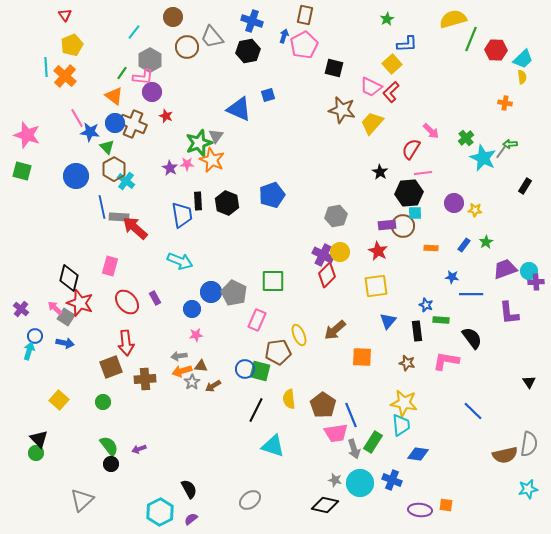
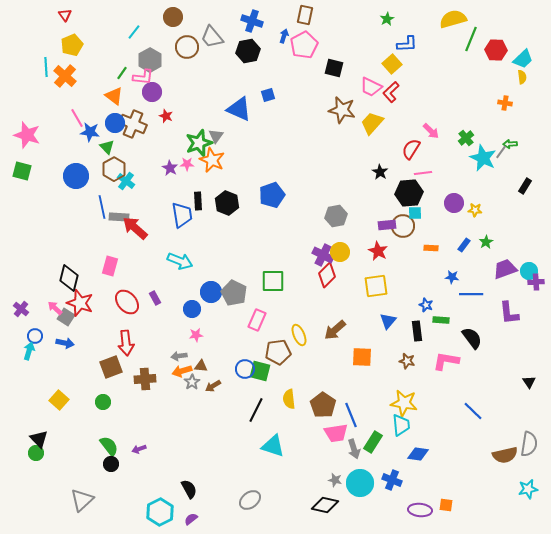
brown star at (407, 363): moved 2 px up
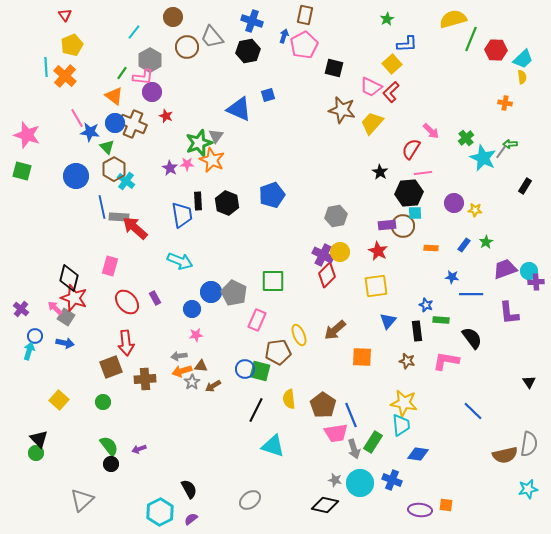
red star at (80, 303): moved 6 px left, 5 px up
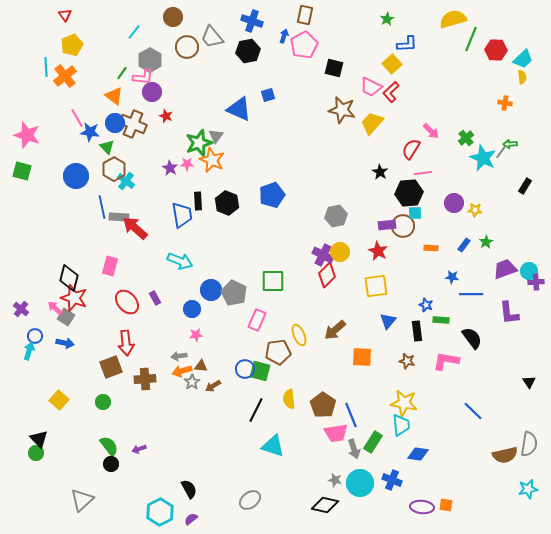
orange cross at (65, 76): rotated 10 degrees clockwise
blue circle at (211, 292): moved 2 px up
purple ellipse at (420, 510): moved 2 px right, 3 px up
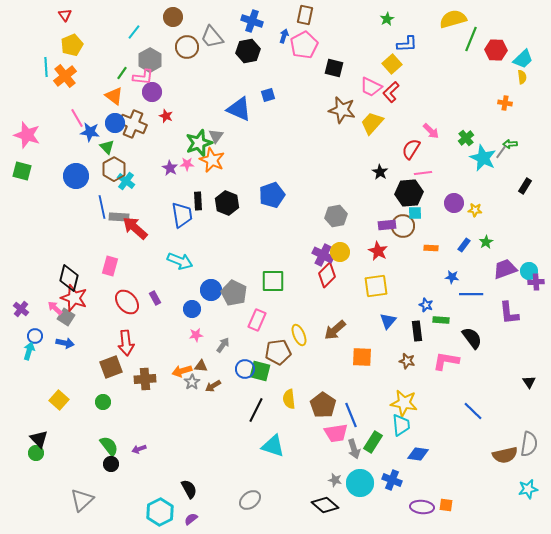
gray arrow at (179, 356): moved 44 px right, 11 px up; rotated 133 degrees clockwise
black diamond at (325, 505): rotated 28 degrees clockwise
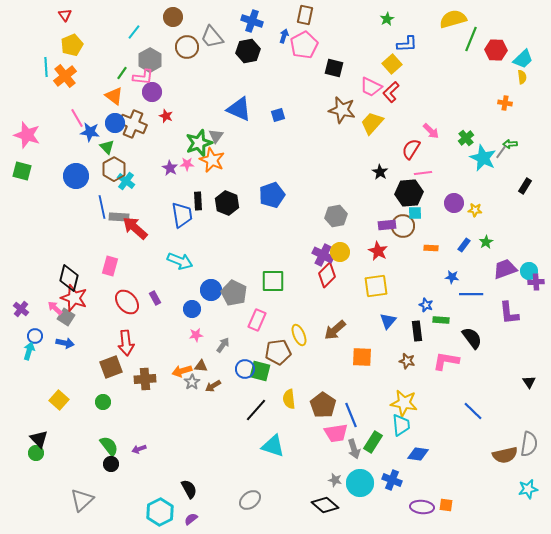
blue square at (268, 95): moved 10 px right, 20 px down
black line at (256, 410): rotated 15 degrees clockwise
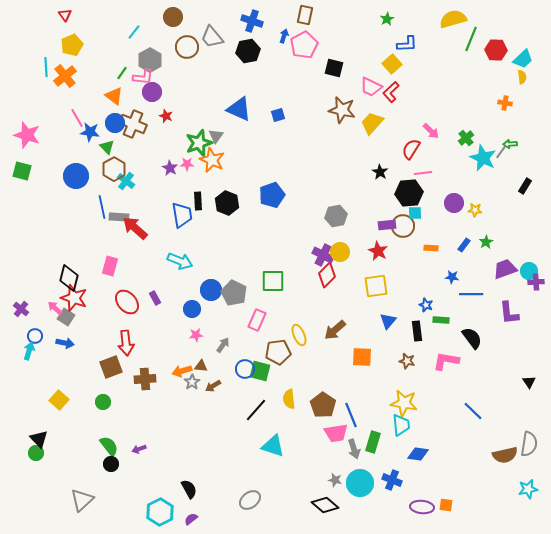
green rectangle at (373, 442): rotated 15 degrees counterclockwise
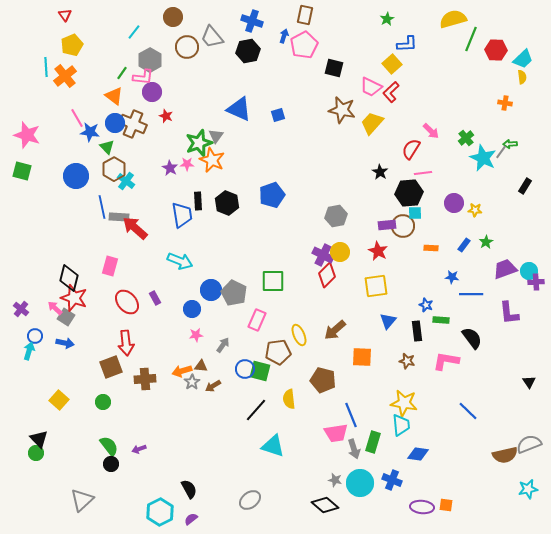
brown pentagon at (323, 405): moved 25 px up; rotated 20 degrees counterclockwise
blue line at (473, 411): moved 5 px left
gray semicircle at (529, 444): rotated 120 degrees counterclockwise
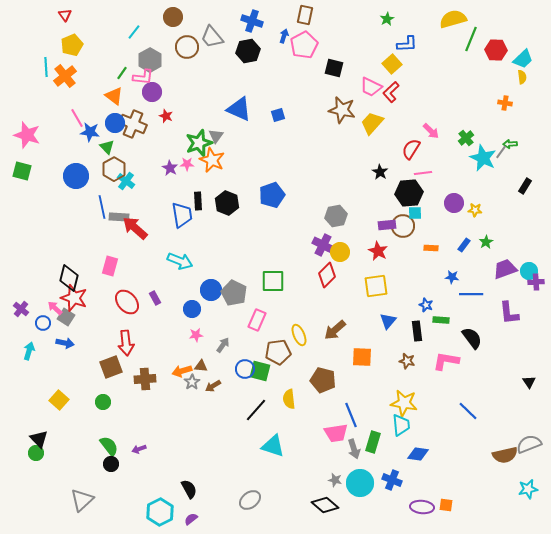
purple cross at (323, 255): moved 10 px up
blue circle at (35, 336): moved 8 px right, 13 px up
